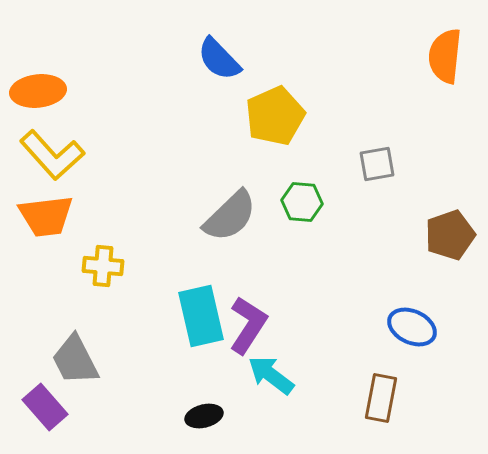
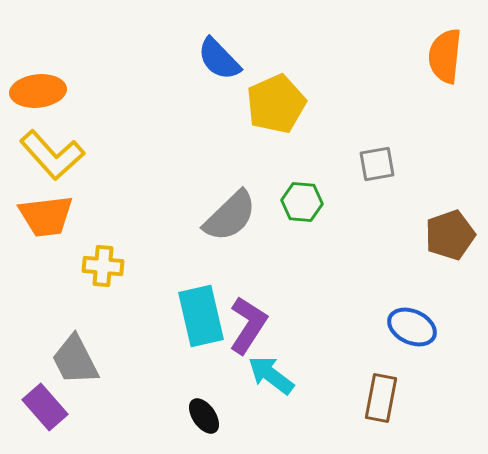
yellow pentagon: moved 1 px right, 12 px up
black ellipse: rotated 69 degrees clockwise
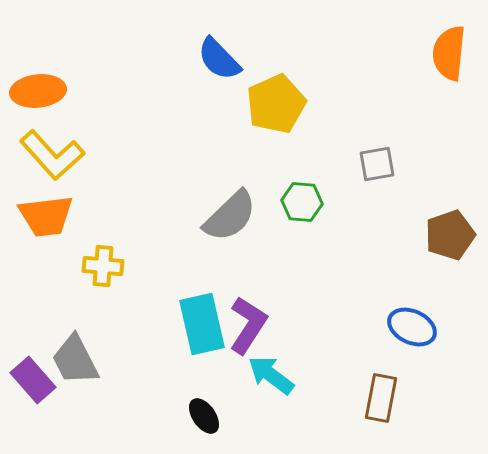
orange semicircle: moved 4 px right, 3 px up
cyan rectangle: moved 1 px right, 8 px down
purple rectangle: moved 12 px left, 27 px up
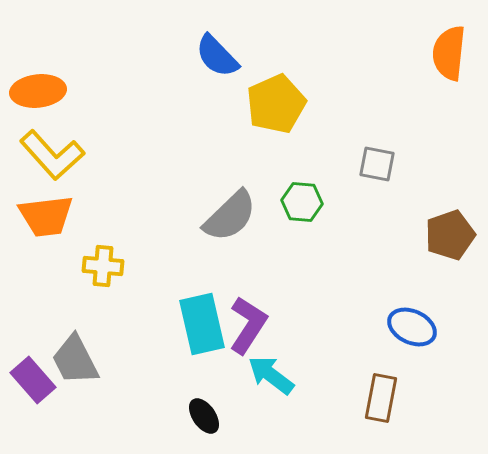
blue semicircle: moved 2 px left, 3 px up
gray square: rotated 21 degrees clockwise
